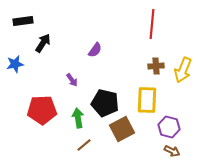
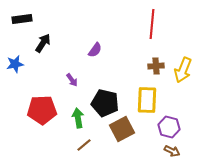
black rectangle: moved 1 px left, 2 px up
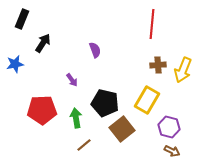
black rectangle: rotated 60 degrees counterclockwise
purple semicircle: rotated 56 degrees counterclockwise
brown cross: moved 2 px right, 1 px up
yellow rectangle: rotated 28 degrees clockwise
green arrow: moved 2 px left
brown square: rotated 10 degrees counterclockwise
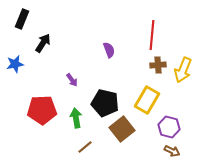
red line: moved 11 px down
purple semicircle: moved 14 px right
brown line: moved 1 px right, 2 px down
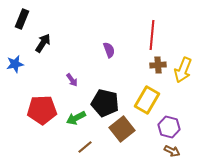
green arrow: rotated 108 degrees counterclockwise
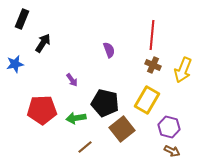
brown cross: moved 5 px left; rotated 28 degrees clockwise
green arrow: rotated 18 degrees clockwise
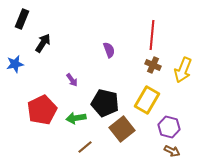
red pentagon: rotated 24 degrees counterclockwise
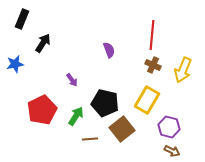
green arrow: moved 2 px up; rotated 132 degrees clockwise
brown line: moved 5 px right, 8 px up; rotated 35 degrees clockwise
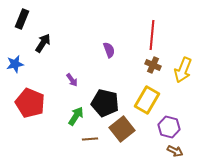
red pentagon: moved 12 px left, 7 px up; rotated 24 degrees counterclockwise
brown arrow: moved 3 px right
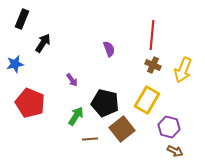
purple semicircle: moved 1 px up
